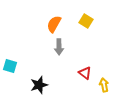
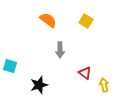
orange semicircle: moved 6 px left, 4 px up; rotated 96 degrees clockwise
gray arrow: moved 1 px right, 3 px down
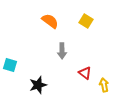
orange semicircle: moved 2 px right, 1 px down
gray arrow: moved 2 px right, 1 px down
cyan square: moved 1 px up
black star: moved 1 px left
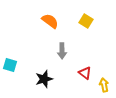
black star: moved 6 px right, 6 px up
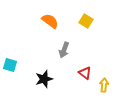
gray arrow: moved 2 px right, 1 px up; rotated 21 degrees clockwise
yellow arrow: rotated 16 degrees clockwise
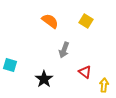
red triangle: moved 1 px up
black star: rotated 18 degrees counterclockwise
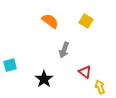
cyan square: rotated 32 degrees counterclockwise
yellow arrow: moved 4 px left, 2 px down; rotated 24 degrees counterclockwise
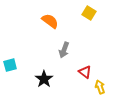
yellow square: moved 3 px right, 8 px up
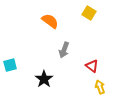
red triangle: moved 7 px right, 6 px up
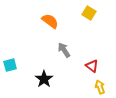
gray arrow: rotated 126 degrees clockwise
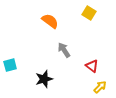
black star: rotated 18 degrees clockwise
yellow arrow: rotated 64 degrees clockwise
